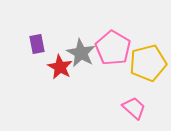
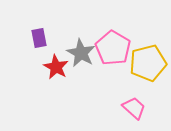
purple rectangle: moved 2 px right, 6 px up
red star: moved 4 px left
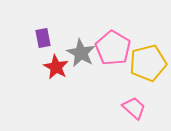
purple rectangle: moved 4 px right
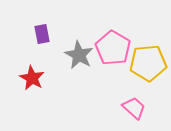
purple rectangle: moved 1 px left, 4 px up
gray star: moved 2 px left, 2 px down
yellow pentagon: rotated 9 degrees clockwise
red star: moved 24 px left, 11 px down
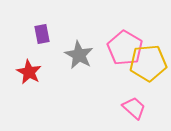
pink pentagon: moved 12 px right
red star: moved 3 px left, 6 px up
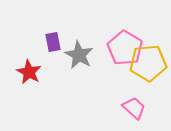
purple rectangle: moved 11 px right, 8 px down
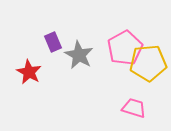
purple rectangle: rotated 12 degrees counterclockwise
pink pentagon: rotated 12 degrees clockwise
pink trapezoid: rotated 25 degrees counterclockwise
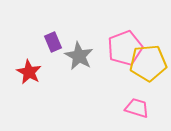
pink pentagon: rotated 8 degrees clockwise
gray star: moved 1 px down
pink trapezoid: moved 3 px right
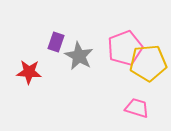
purple rectangle: moved 3 px right; rotated 42 degrees clockwise
red star: rotated 25 degrees counterclockwise
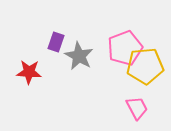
yellow pentagon: moved 3 px left, 3 px down
pink trapezoid: rotated 45 degrees clockwise
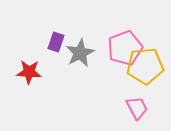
gray star: moved 1 px right, 3 px up; rotated 16 degrees clockwise
